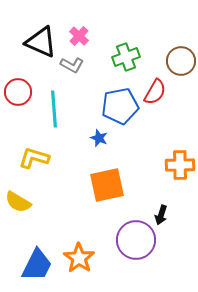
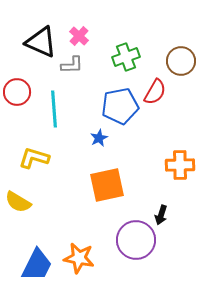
gray L-shape: rotated 30 degrees counterclockwise
red circle: moved 1 px left
blue star: rotated 24 degrees clockwise
orange star: rotated 24 degrees counterclockwise
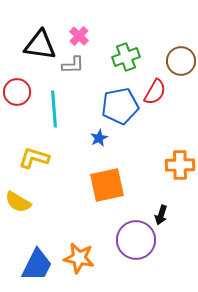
black triangle: moved 1 px left, 3 px down; rotated 16 degrees counterclockwise
gray L-shape: moved 1 px right
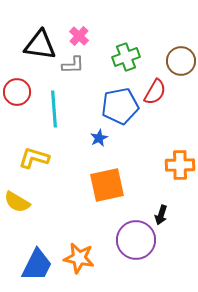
yellow semicircle: moved 1 px left
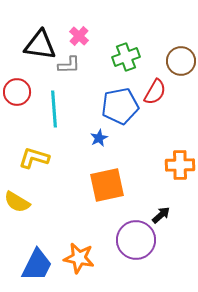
gray L-shape: moved 4 px left
black arrow: rotated 150 degrees counterclockwise
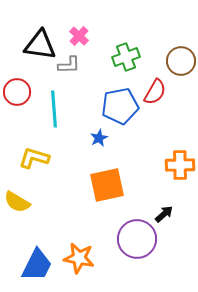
black arrow: moved 3 px right, 1 px up
purple circle: moved 1 px right, 1 px up
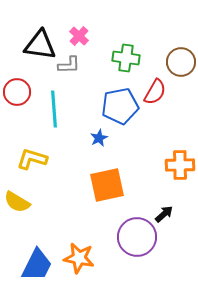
green cross: moved 1 px down; rotated 28 degrees clockwise
brown circle: moved 1 px down
yellow L-shape: moved 2 px left, 1 px down
purple circle: moved 2 px up
